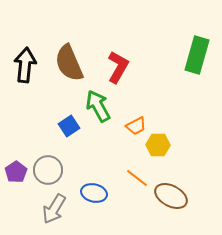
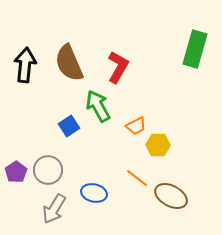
green rectangle: moved 2 px left, 6 px up
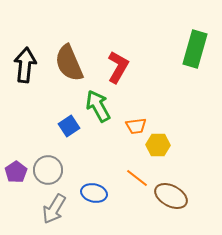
orange trapezoid: rotated 20 degrees clockwise
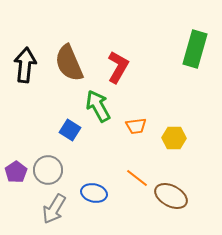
blue square: moved 1 px right, 4 px down; rotated 25 degrees counterclockwise
yellow hexagon: moved 16 px right, 7 px up
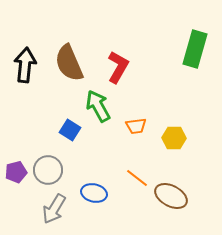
purple pentagon: rotated 20 degrees clockwise
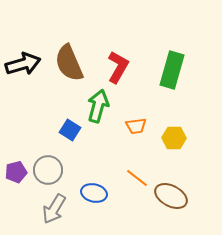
green rectangle: moved 23 px left, 21 px down
black arrow: moved 2 px left, 1 px up; rotated 68 degrees clockwise
green arrow: rotated 44 degrees clockwise
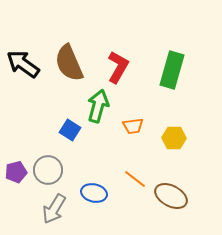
black arrow: rotated 128 degrees counterclockwise
orange trapezoid: moved 3 px left
orange line: moved 2 px left, 1 px down
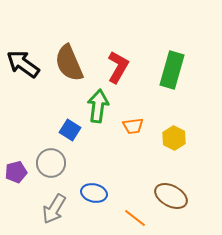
green arrow: rotated 8 degrees counterclockwise
yellow hexagon: rotated 25 degrees clockwise
gray circle: moved 3 px right, 7 px up
orange line: moved 39 px down
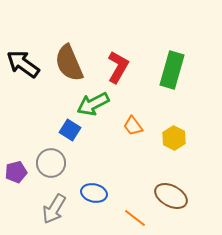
green arrow: moved 5 px left, 2 px up; rotated 124 degrees counterclockwise
orange trapezoid: rotated 60 degrees clockwise
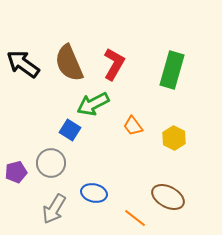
red L-shape: moved 4 px left, 3 px up
brown ellipse: moved 3 px left, 1 px down
